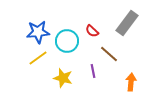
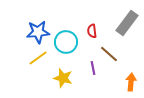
red semicircle: rotated 40 degrees clockwise
cyan circle: moved 1 px left, 1 px down
purple line: moved 3 px up
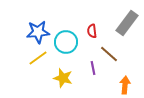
orange arrow: moved 6 px left, 3 px down
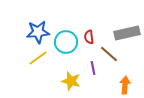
gray rectangle: moved 10 px down; rotated 40 degrees clockwise
red semicircle: moved 3 px left, 6 px down
yellow star: moved 8 px right, 3 px down
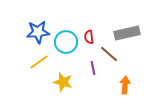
yellow line: moved 1 px right, 4 px down
yellow star: moved 8 px left, 1 px down
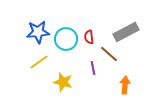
gray rectangle: moved 1 px left, 1 px up; rotated 15 degrees counterclockwise
cyan circle: moved 3 px up
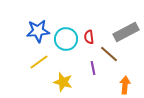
blue star: moved 1 px up
